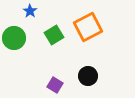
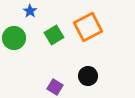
purple square: moved 2 px down
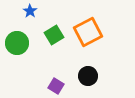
orange square: moved 5 px down
green circle: moved 3 px right, 5 px down
purple square: moved 1 px right, 1 px up
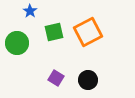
green square: moved 3 px up; rotated 18 degrees clockwise
black circle: moved 4 px down
purple square: moved 8 px up
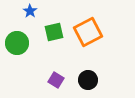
purple square: moved 2 px down
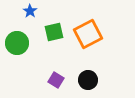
orange square: moved 2 px down
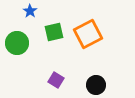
black circle: moved 8 px right, 5 px down
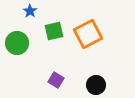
green square: moved 1 px up
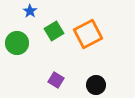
green square: rotated 18 degrees counterclockwise
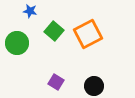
blue star: rotated 24 degrees counterclockwise
green square: rotated 18 degrees counterclockwise
purple square: moved 2 px down
black circle: moved 2 px left, 1 px down
